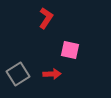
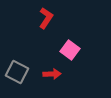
pink square: rotated 24 degrees clockwise
gray square: moved 1 px left, 2 px up; rotated 30 degrees counterclockwise
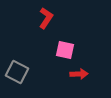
pink square: moved 5 px left; rotated 24 degrees counterclockwise
red arrow: moved 27 px right
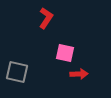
pink square: moved 3 px down
gray square: rotated 15 degrees counterclockwise
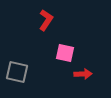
red L-shape: moved 2 px down
red arrow: moved 4 px right
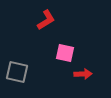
red L-shape: rotated 25 degrees clockwise
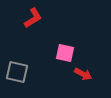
red L-shape: moved 13 px left, 2 px up
red arrow: rotated 30 degrees clockwise
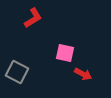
gray square: rotated 15 degrees clockwise
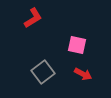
pink square: moved 12 px right, 8 px up
gray square: moved 26 px right; rotated 25 degrees clockwise
